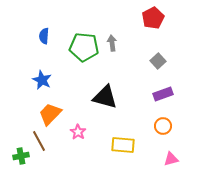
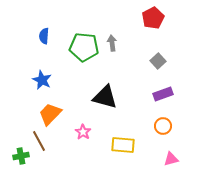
pink star: moved 5 px right
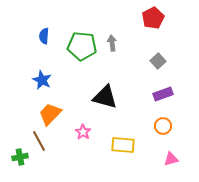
green pentagon: moved 2 px left, 1 px up
green cross: moved 1 px left, 1 px down
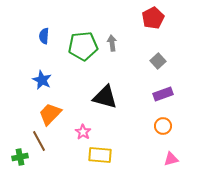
green pentagon: moved 1 px right; rotated 12 degrees counterclockwise
yellow rectangle: moved 23 px left, 10 px down
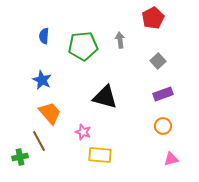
gray arrow: moved 8 px right, 3 px up
orange trapezoid: moved 1 px up; rotated 95 degrees clockwise
pink star: rotated 14 degrees counterclockwise
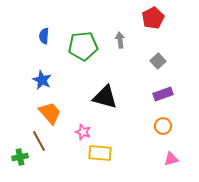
yellow rectangle: moved 2 px up
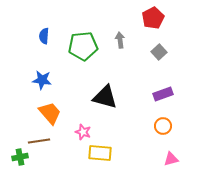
gray square: moved 1 px right, 9 px up
blue star: rotated 18 degrees counterclockwise
brown line: rotated 70 degrees counterclockwise
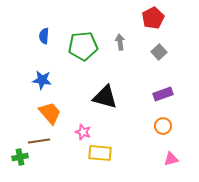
gray arrow: moved 2 px down
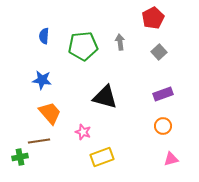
yellow rectangle: moved 2 px right, 4 px down; rotated 25 degrees counterclockwise
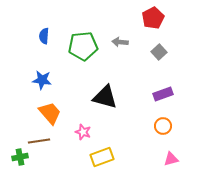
gray arrow: rotated 77 degrees counterclockwise
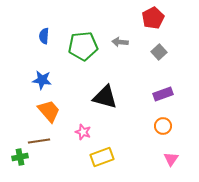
orange trapezoid: moved 1 px left, 2 px up
pink triangle: rotated 42 degrees counterclockwise
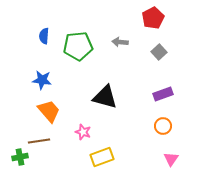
green pentagon: moved 5 px left
